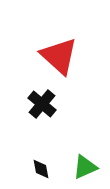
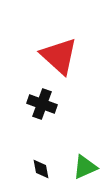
black cross: rotated 20 degrees counterclockwise
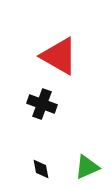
red triangle: rotated 12 degrees counterclockwise
green triangle: moved 2 px right
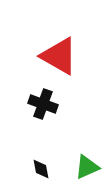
black cross: moved 1 px right
